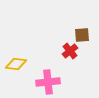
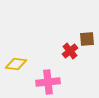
brown square: moved 5 px right, 4 px down
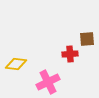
red cross: moved 3 px down; rotated 35 degrees clockwise
pink cross: rotated 20 degrees counterclockwise
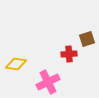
brown square: rotated 14 degrees counterclockwise
red cross: moved 1 px left
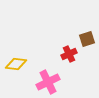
red cross: rotated 21 degrees counterclockwise
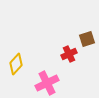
yellow diamond: rotated 55 degrees counterclockwise
pink cross: moved 1 px left, 1 px down
